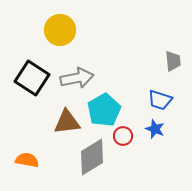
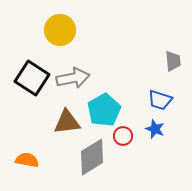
gray arrow: moved 4 px left
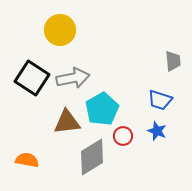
cyan pentagon: moved 2 px left, 1 px up
blue star: moved 2 px right, 2 px down
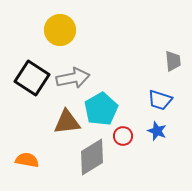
cyan pentagon: moved 1 px left
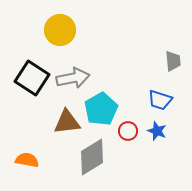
red circle: moved 5 px right, 5 px up
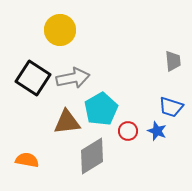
black square: moved 1 px right
blue trapezoid: moved 11 px right, 7 px down
gray diamond: moved 1 px up
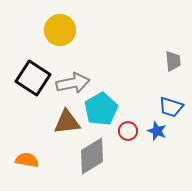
gray arrow: moved 5 px down
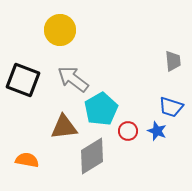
black square: moved 10 px left, 2 px down; rotated 12 degrees counterclockwise
gray arrow: moved 4 px up; rotated 132 degrees counterclockwise
brown triangle: moved 3 px left, 5 px down
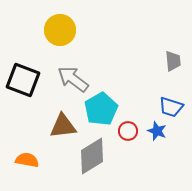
brown triangle: moved 1 px left, 1 px up
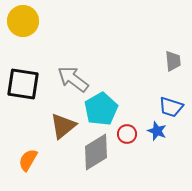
yellow circle: moved 37 px left, 9 px up
black square: moved 4 px down; rotated 12 degrees counterclockwise
brown triangle: rotated 32 degrees counterclockwise
red circle: moved 1 px left, 3 px down
gray diamond: moved 4 px right, 4 px up
orange semicircle: moved 1 px right; rotated 70 degrees counterclockwise
